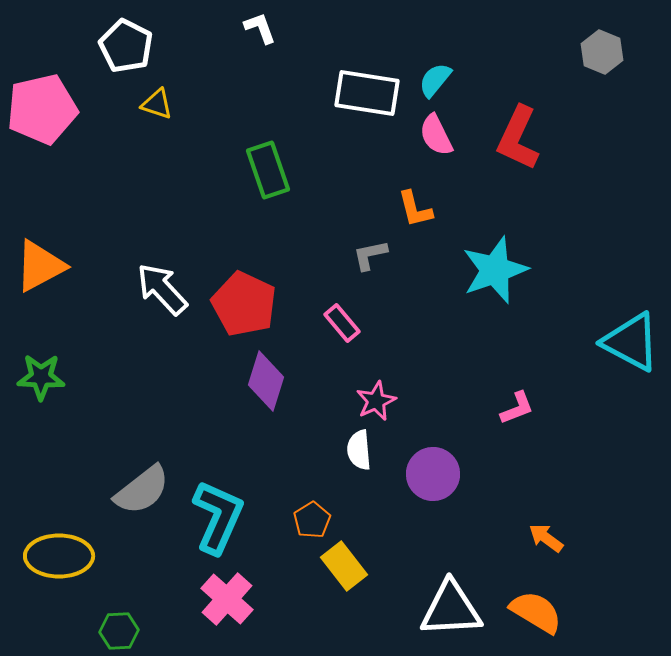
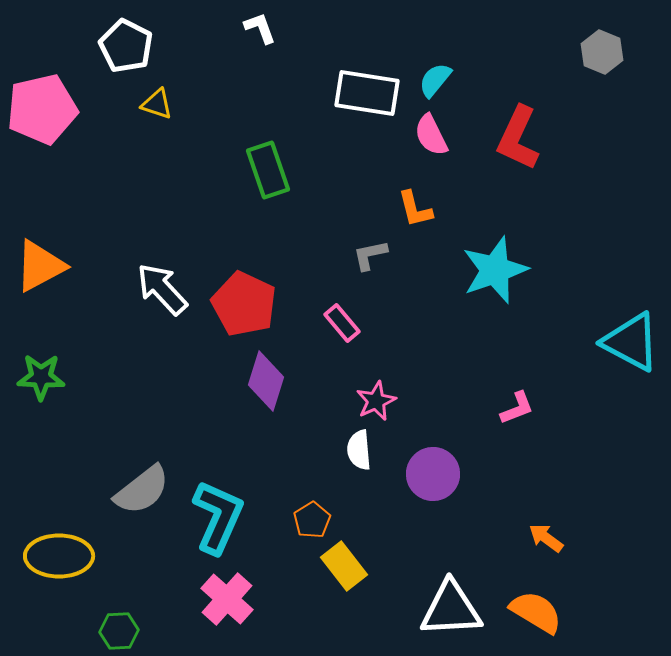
pink semicircle: moved 5 px left
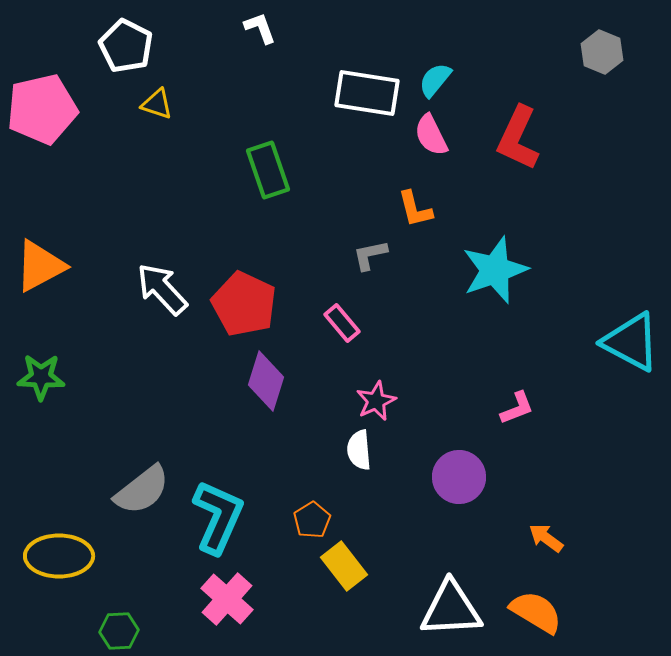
purple circle: moved 26 px right, 3 px down
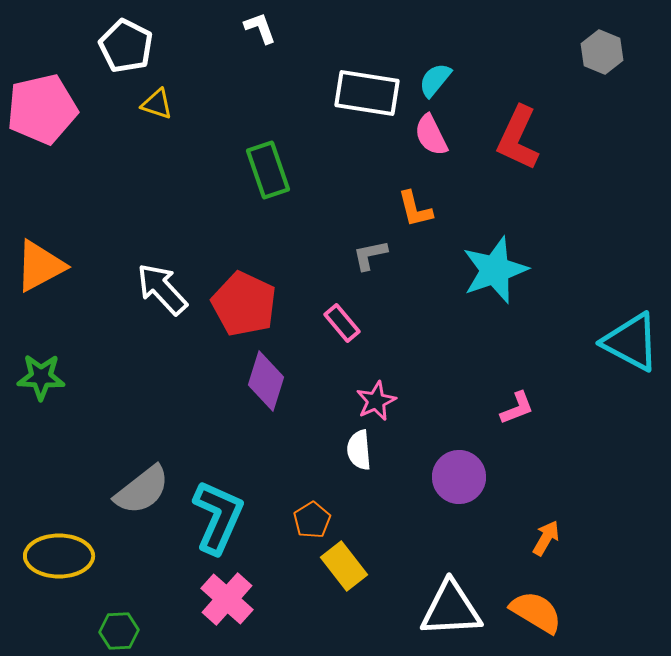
orange arrow: rotated 84 degrees clockwise
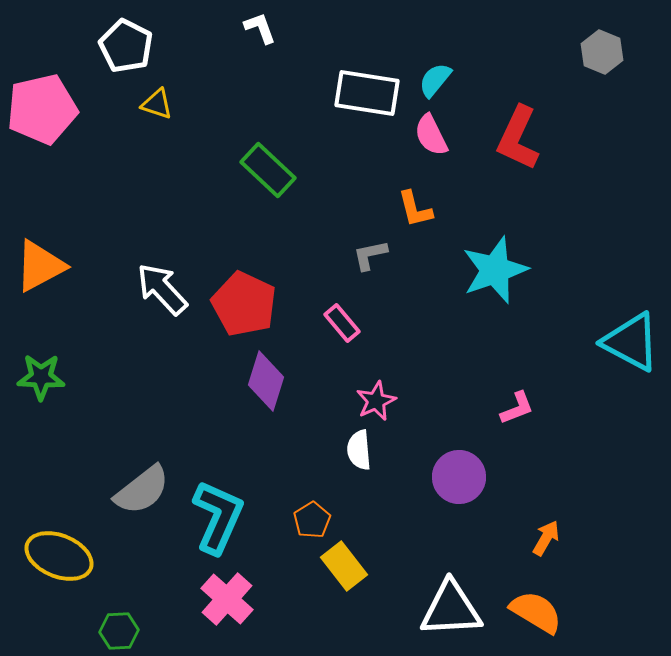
green rectangle: rotated 28 degrees counterclockwise
yellow ellipse: rotated 22 degrees clockwise
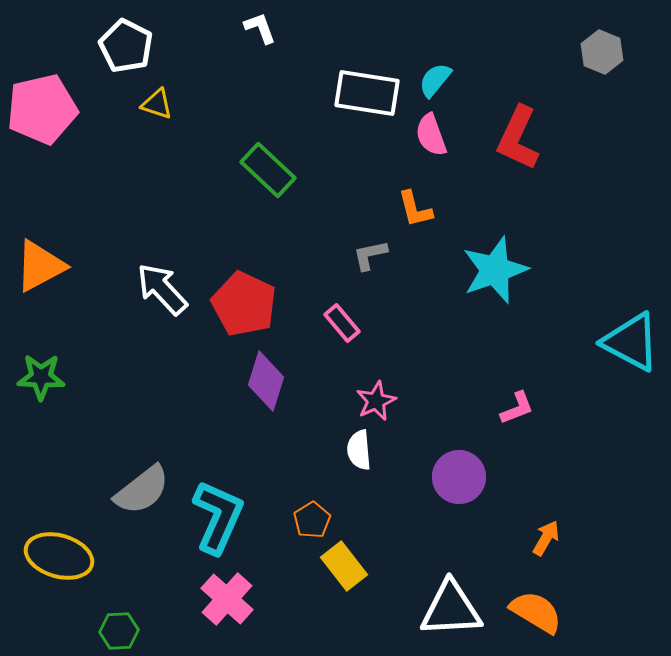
pink semicircle: rotated 6 degrees clockwise
yellow ellipse: rotated 6 degrees counterclockwise
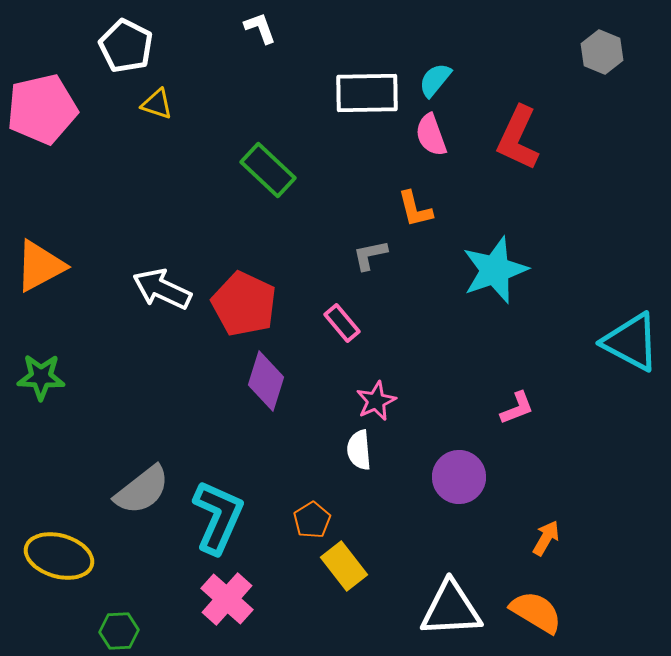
white rectangle: rotated 10 degrees counterclockwise
white arrow: rotated 22 degrees counterclockwise
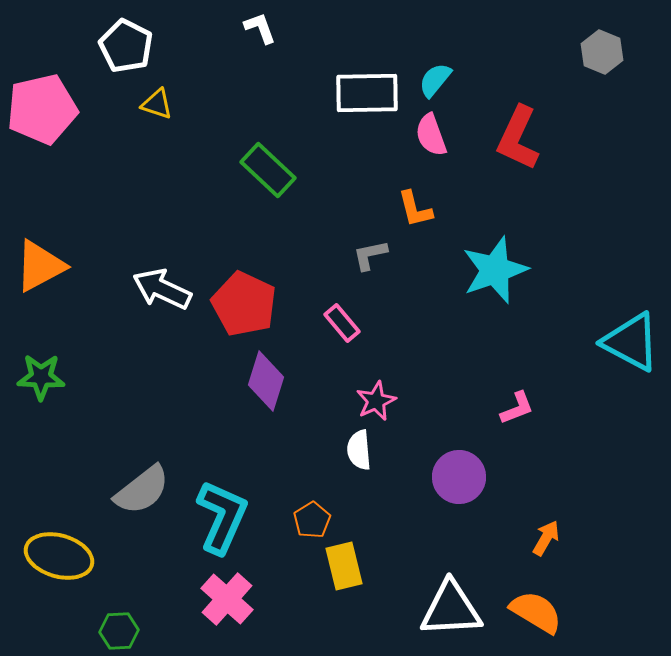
cyan L-shape: moved 4 px right
yellow rectangle: rotated 24 degrees clockwise
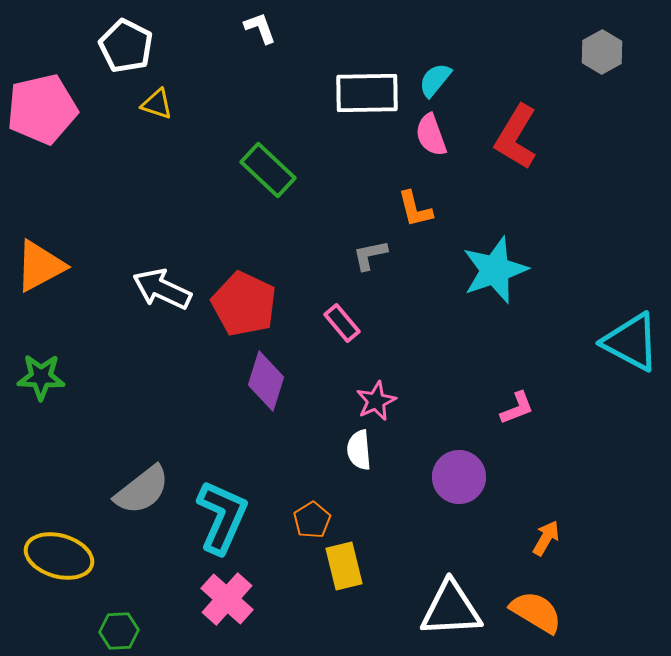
gray hexagon: rotated 9 degrees clockwise
red L-shape: moved 2 px left, 1 px up; rotated 6 degrees clockwise
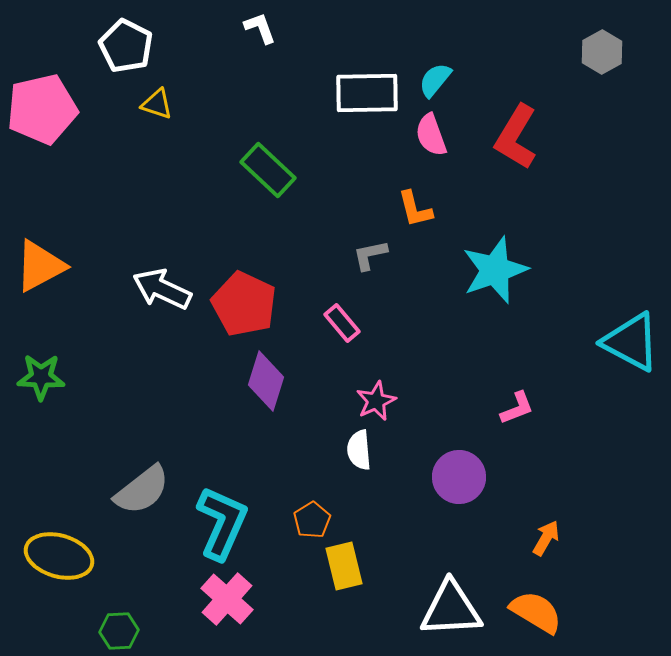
cyan L-shape: moved 6 px down
